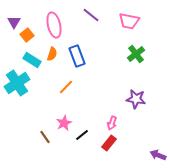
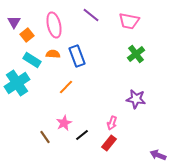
orange semicircle: moved 1 px right; rotated 104 degrees counterclockwise
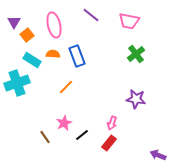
cyan cross: rotated 15 degrees clockwise
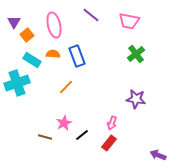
brown line: rotated 40 degrees counterclockwise
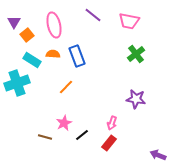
purple line: moved 2 px right
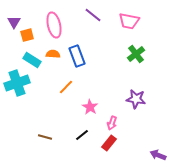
orange square: rotated 24 degrees clockwise
pink star: moved 26 px right, 16 px up; rotated 14 degrees counterclockwise
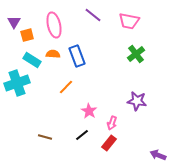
purple star: moved 1 px right, 2 px down
pink star: moved 1 px left, 4 px down
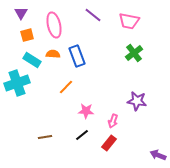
purple triangle: moved 7 px right, 9 px up
green cross: moved 2 px left, 1 px up
pink star: moved 3 px left; rotated 28 degrees counterclockwise
pink arrow: moved 1 px right, 2 px up
brown line: rotated 24 degrees counterclockwise
